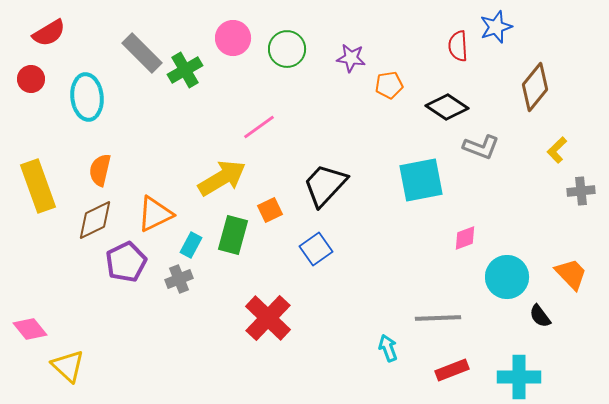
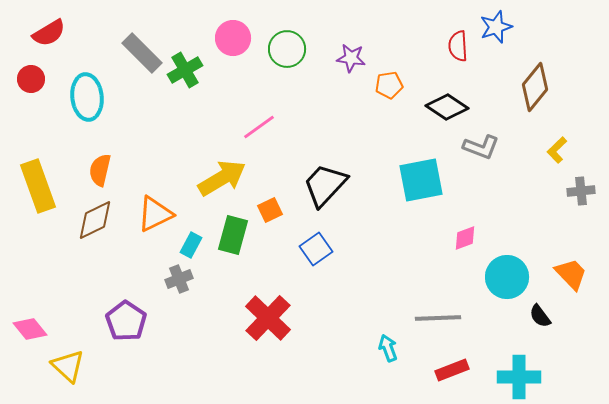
purple pentagon at (126, 262): moved 59 px down; rotated 12 degrees counterclockwise
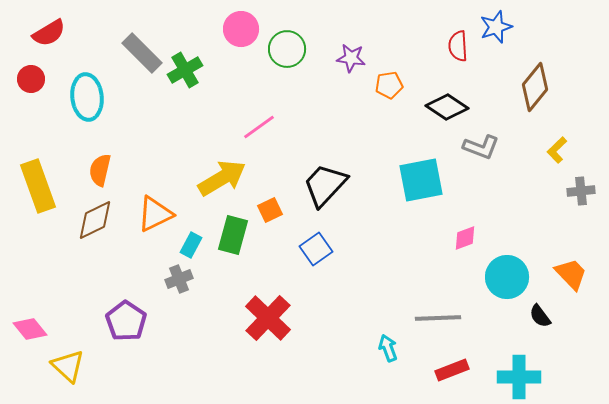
pink circle at (233, 38): moved 8 px right, 9 px up
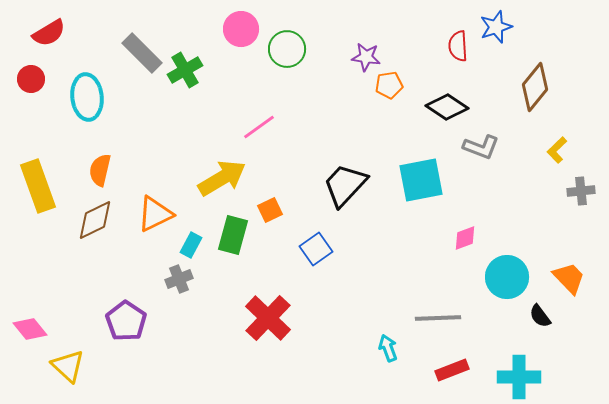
purple star at (351, 58): moved 15 px right, 1 px up
black trapezoid at (325, 185): moved 20 px right
orange trapezoid at (571, 274): moved 2 px left, 4 px down
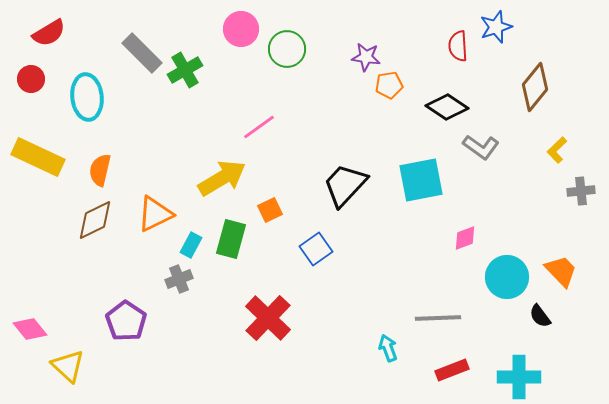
gray L-shape at (481, 147): rotated 15 degrees clockwise
yellow rectangle at (38, 186): moved 29 px up; rotated 45 degrees counterclockwise
green rectangle at (233, 235): moved 2 px left, 4 px down
orange trapezoid at (569, 278): moved 8 px left, 7 px up
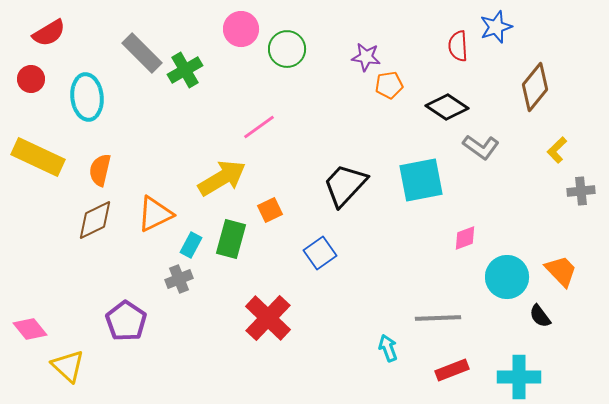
blue square at (316, 249): moved 4 px right, 4 px down
